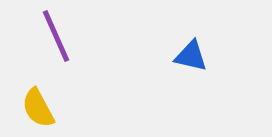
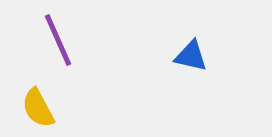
purple line: moved 2 px right, 4 px down
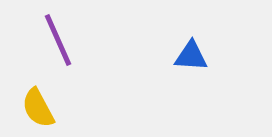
blue triangle: rotated 9 degrees counterclockwise
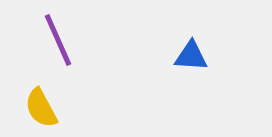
yellow semicircle: moved 3 px right
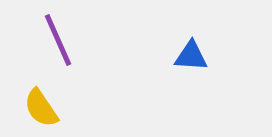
yellow semicircle: rotated 6 degrees counterclockwise
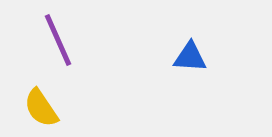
blue triangle: moved 1 px left, 1 px down
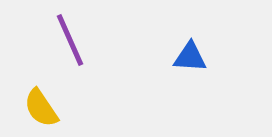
purple line: moved 12 px right
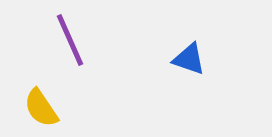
blue triangle: moved 1 px left, 2 px down; rotated 15 degrees clockwise
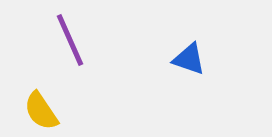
yellow semicircle: moved 3 px down
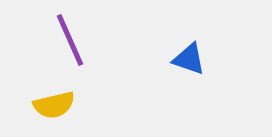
yellow semicircle: moved 13 px right, 6 px up; rotated 69 degrees counterclockwise
